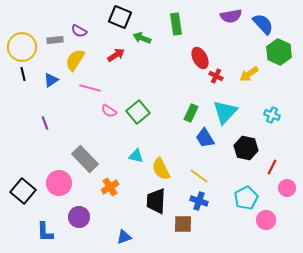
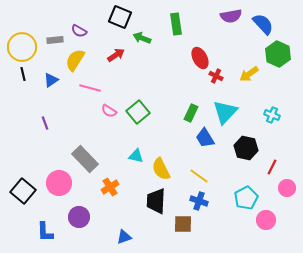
green hexagon at (279, 52): moved 1 px left, 2 px down
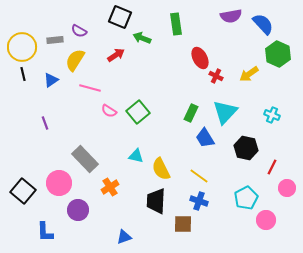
purple circle at (79, 217): moved 1 px left, 7 px up
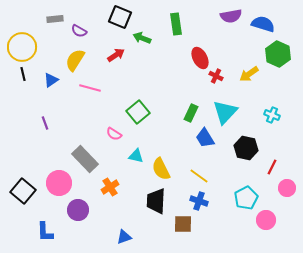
blue semicircle at (263, 24): rotated 30 degrees counterclockwise
gray rectangle at (55, 40): moved 21 px up
pink semicircle at (109, 111): moved 5 px right, 23 px down
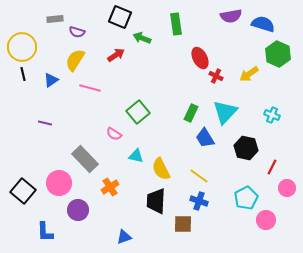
purple semicircle at (79, 31): moved 2 px left, 1 px down; rotated 14 degrees counterclockwise
purple line at (45, 123): rotated 56 degrees counterclockwise
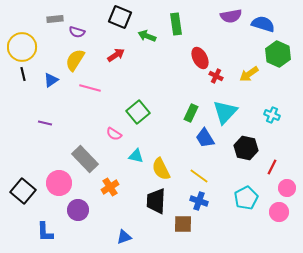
green arrow at (142, 38): moved 5 px right, 2 px up
pink circle at (266, 220): moved 13 px right, 8 px up
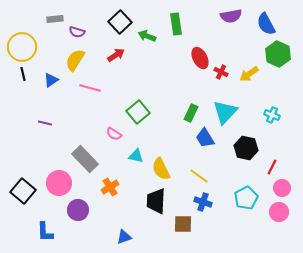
black square at (120, 17): moved 5 px down; rotated 25 degrees clockwise
blue semicircle at (263, 24): moved 3 px right; rotated 135 degrees counterclockwise
red cross at (216, 76): moved 5 px right, 4 px up
pink circle at (287, 188): moved 5 px left
blue cross at (199, 201): moved 4 px right, 1 px down
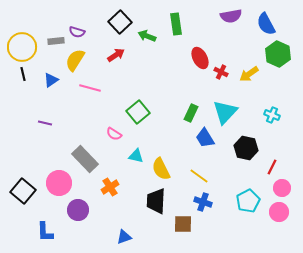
gray rectangle at (55, 19): moved 1 px right, 22 px down
cyan pentagon at (246, 198): moved 2 px right, 3 px down
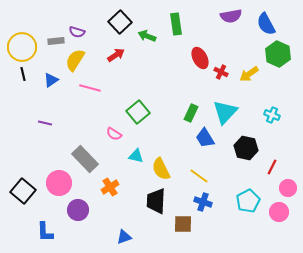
pink circle at (282, 188): moved 6 px right
